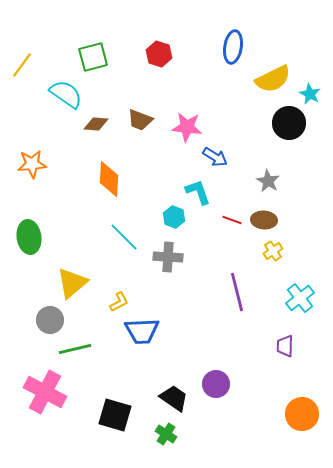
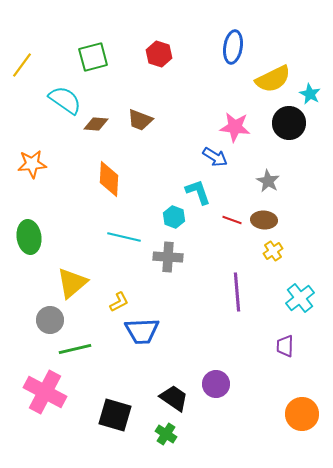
cyan semicircle: moved 1 px left, 6 px down
pink star: moved 48 px right
cyan line: rotated 32 degrees counterclockwise
purple line: rotated 9 degrees clockwise
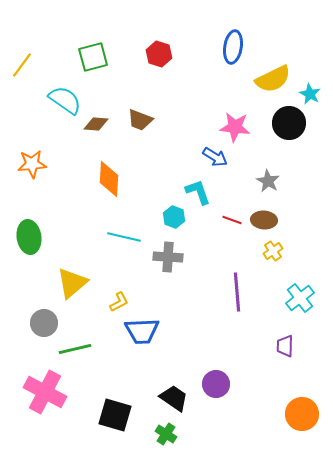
gray circle: moved 6 px left, 3 px down
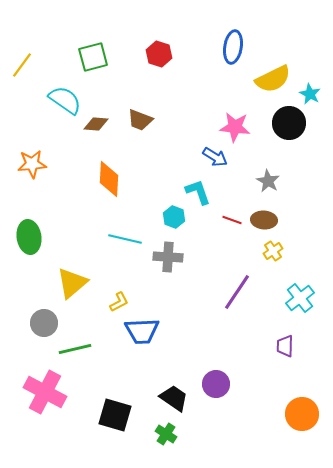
cyan line: moved 1 px right, 2 px down
purple line: rotated 39 degrees clockwise
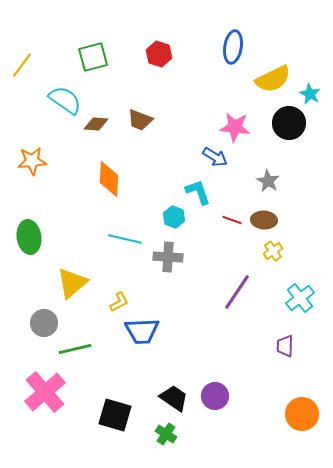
orange star: moved 3 px up
purple circle: moved 1 px left, 12 px down
pink cross: rotated 21 degrees clockwise
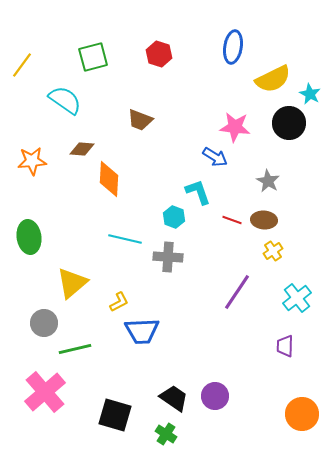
brown diamond: moved 14 px left, 25 px down
cyan cross: moved 3 px left
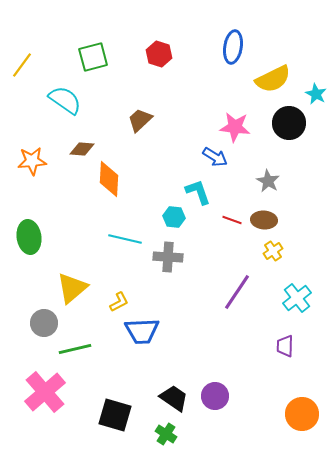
cyan star: moved 6 px right
brown trapezoid: rotated 116 degrees clockwise
cyan hexagon: rotated 15 degrees counterclockwise
yellow triangle: moved 5 px down
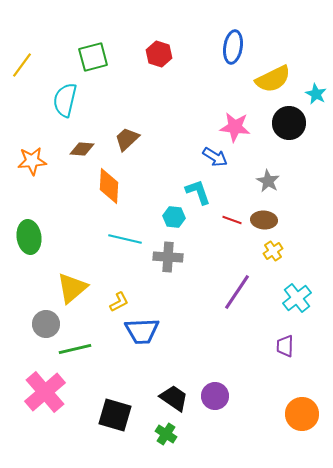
cyan semicircle: rotated 112 degrees counterclockwise
brown trapezoid: moved 13 px left, 19 px down
orange diamond: moved 7 px down
gray circle: moved 2 px right, 1 px down
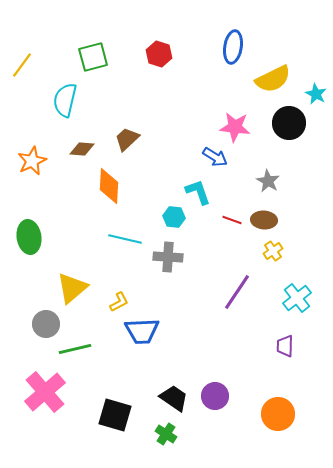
orange star: rotated 20 degrees counterclockwise
orange circle: moved 24 px left
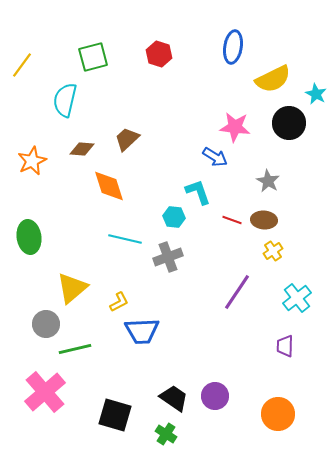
orange diamond: rotated 21 degrees counterclockwise
gray cross: rotated 24 degrees counterclockwise
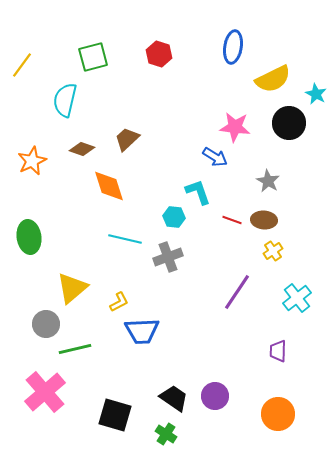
brown diamond: rotated 15 degrees clockwise
purple trapezoid: moved 7 px left, 5 px down
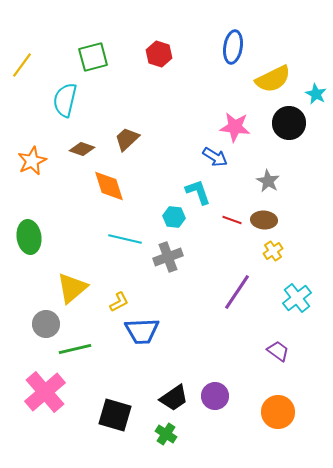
purple trapezoid: rotated 125 degrees clockwise
black trapezoid: rotated 112 degrees clockwise
orange circle: moved 2 px up
